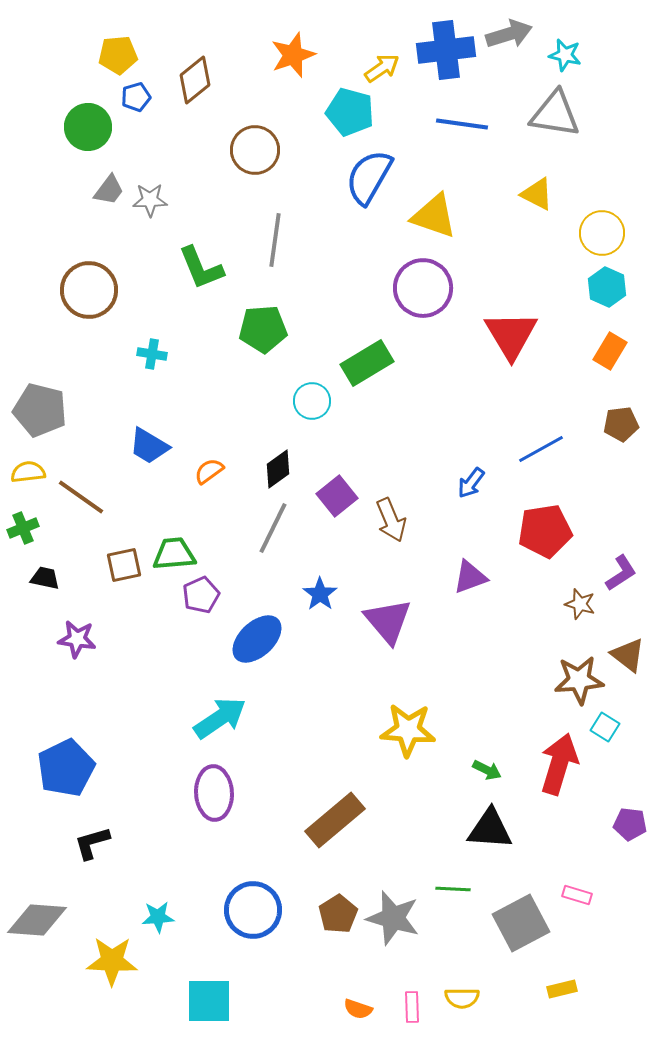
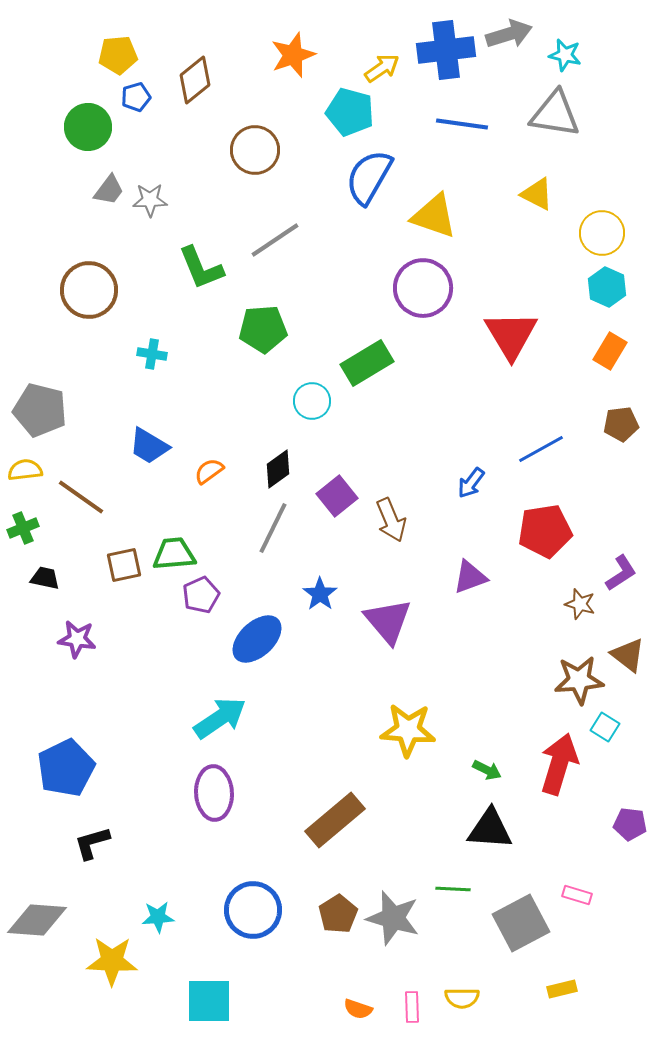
gray line at (275, 240): rotated 48 degrees clockwise
yellow semicircle at (28, 472): moved 3 px left, 2 px up
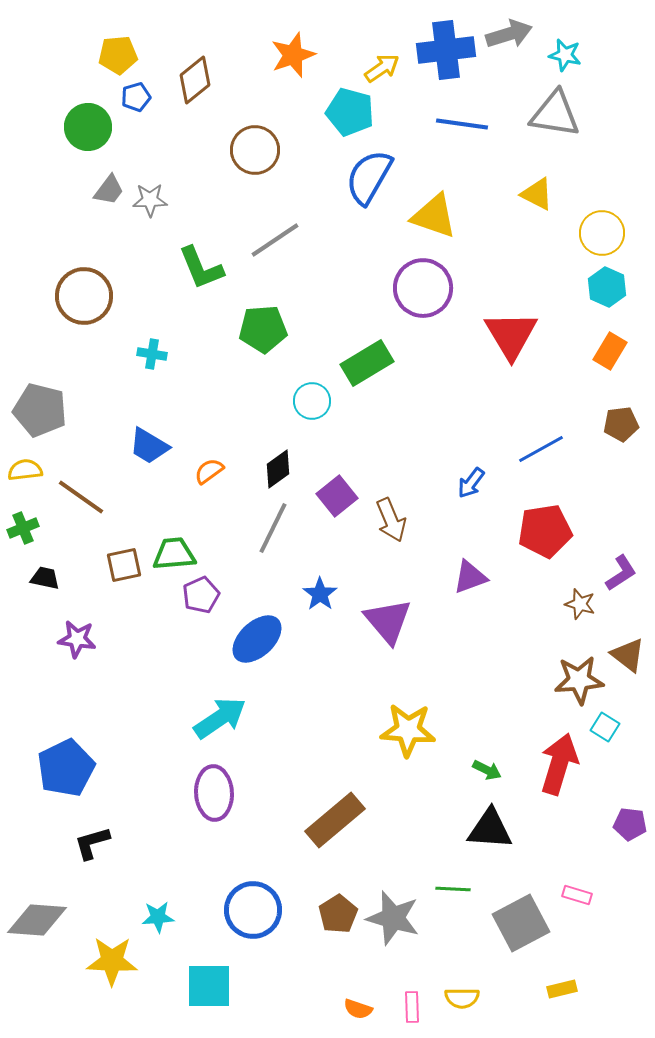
brown circle at (89, 290): moved 5 px left, 6 px down
cyan square at (209, 1001): moved 15 px up
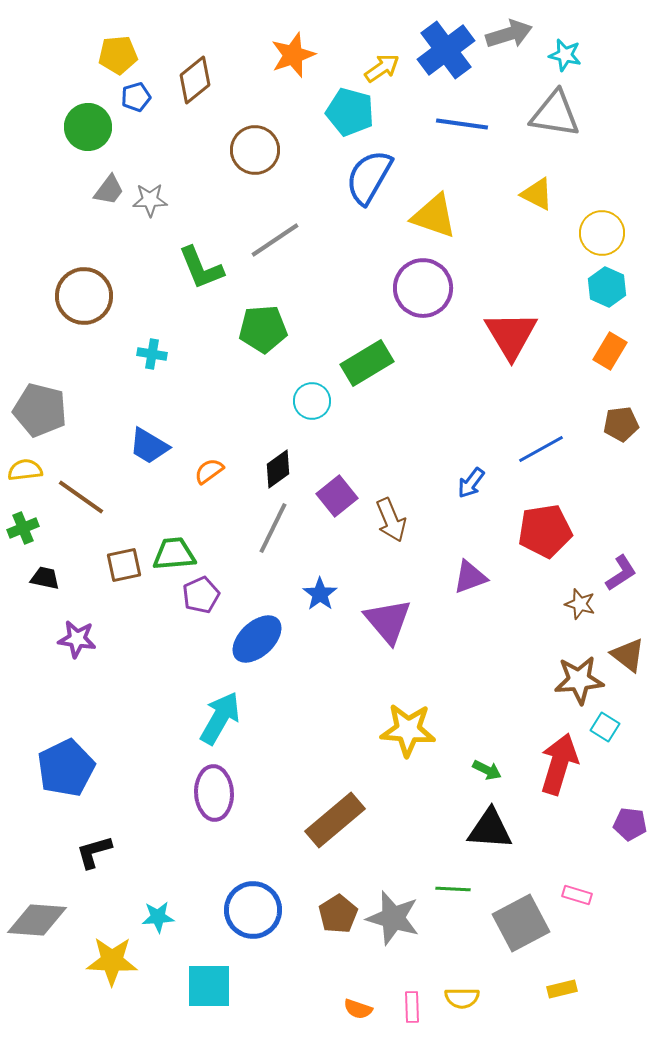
blue cross at (446, 50): rotated 30 degrees counterclockwise
cyan arrow at (220, 718): rotated 26 degrees counterclockwise
black L-shape at (92, 843): moved 2 px right, 9 px down
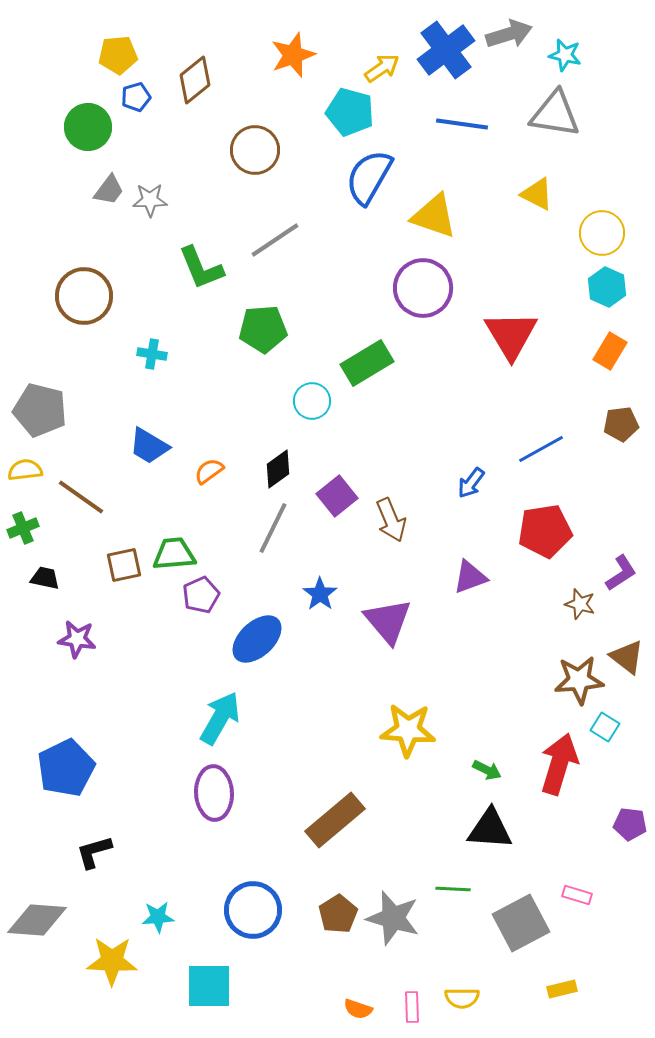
brown triangle at (628, 655): moved 1 px left, 2 px down
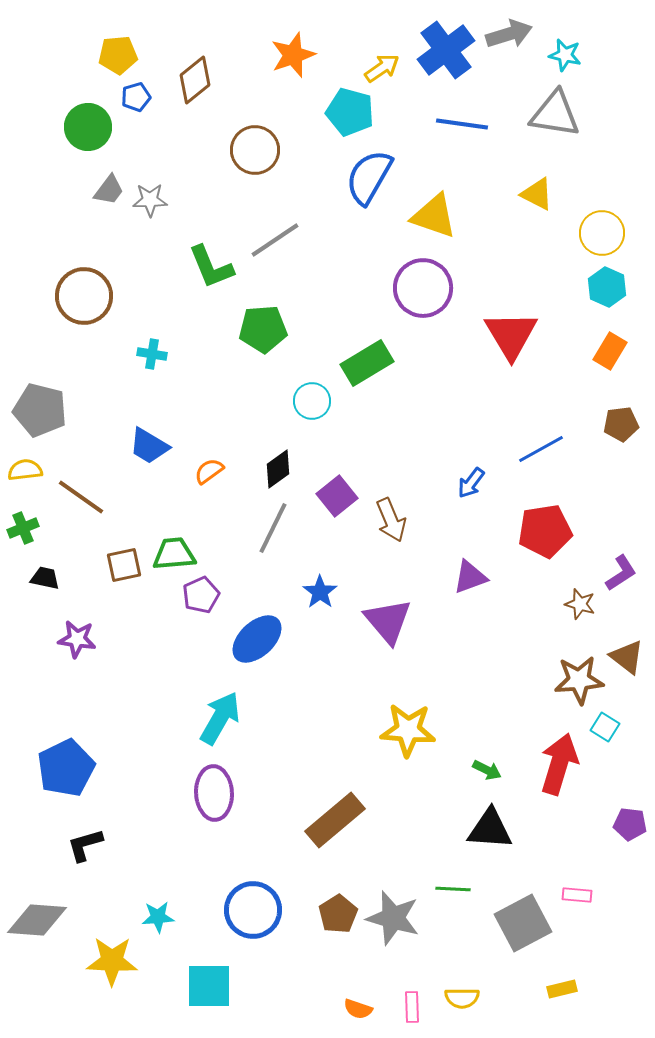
green L-shape at (201, 268): moved 10 px right, 1 px up
blue star at (320, 594): moved 2 px up
black L-shape at (94, 852): moved 9 px left, 7 px up
pink rectangle at (577, 895): rotated 12 degrees counterclockwise
gray square at (521, 923): moved 2 px right
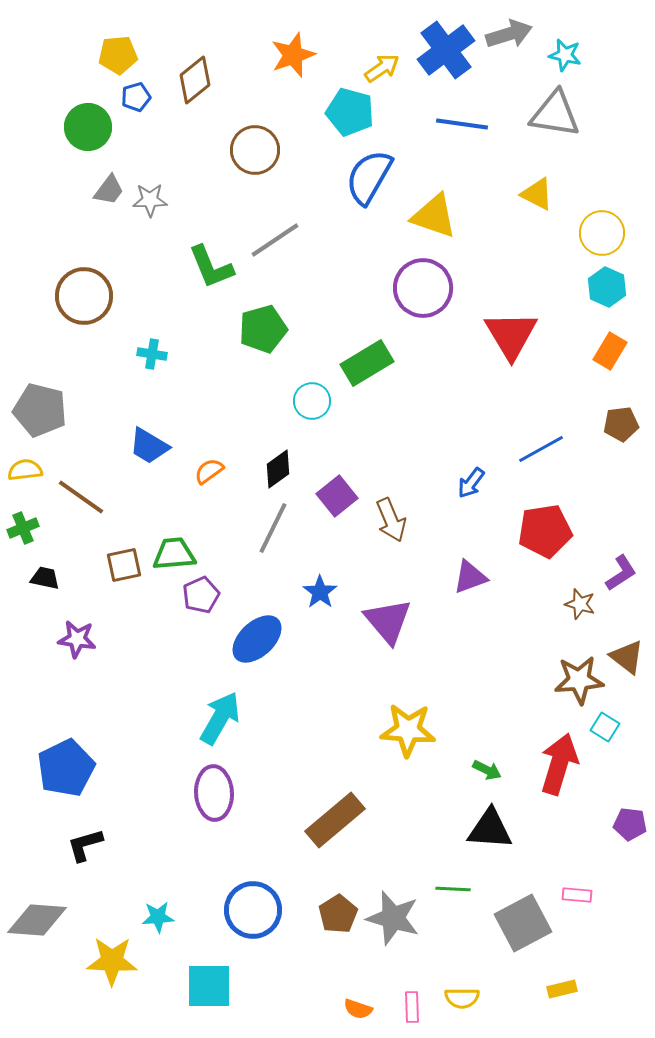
green pentagon at (263, 329): rotated 12 degrees counterclockwise
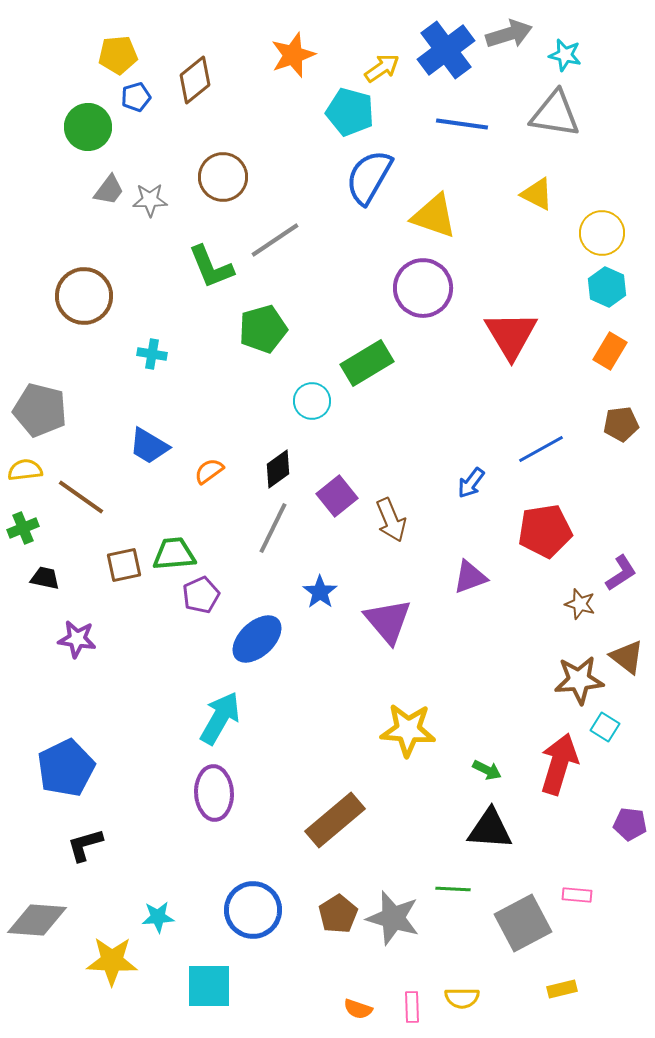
brown circle at (255, 150): moved 32 px left, 27 px down
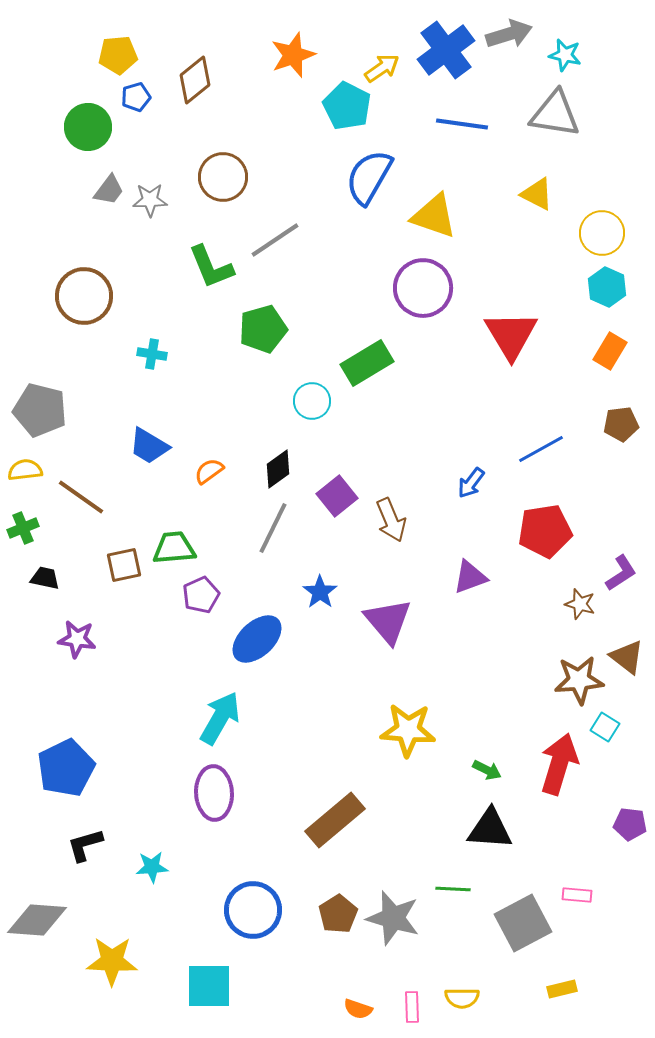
cyan pentagon at (350, 112): moved 3 px left, 6 px up; rotated 12 degrees clockwise
green trapezoid at (174, 554): moved 6 px up
cyan star at (158, 917): moved 6 px left, 50 px up
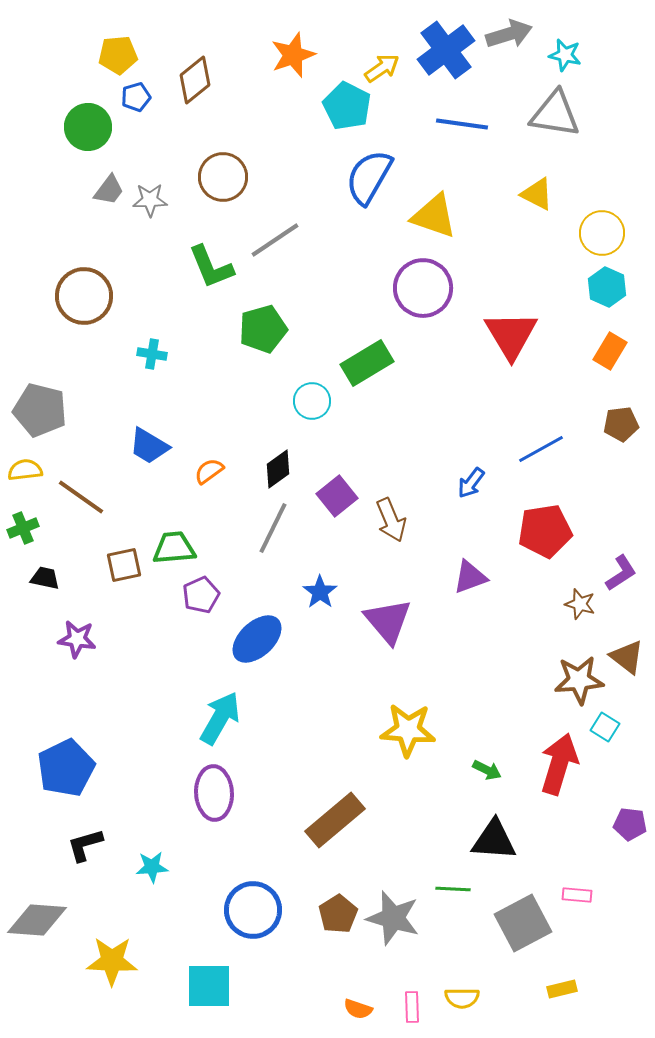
black triangle at (490, 829): moved 4 px right, 11 px down
